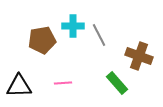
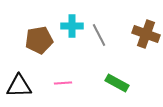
cyan cross: moved 1 px left
brown pentagon: moved 3 px left
brown cross: moved 7 px right, 22 px up
green rectangle: rotated 20 degrees counterclockwise
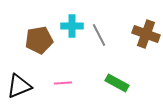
black triangle: rotated 20 degrees counterclockwise
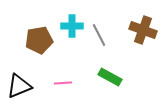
brown cross: moved 3 px left, 4 px up
green rectangle: moved 7 px left, 6 px up
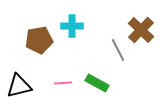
brown cross: moved 2 px left; rotated 24 degrees clockwise
gray line: moved 19 px right, 15 px down
green rectangle: moved 13 px left, 6 px down
black triangle: rotated 8 degrees clockwise
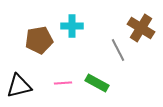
brown cross: moved 2 px up; rotated 12 degrees counterclockwise
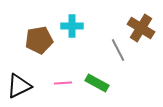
black triangle: rotated 12 degrees counterclockwise
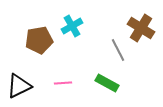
cyan cross: rotated 30 degrees counterclockwise
green rectangle: moved 10 px right
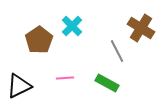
cyan cross: rotated 15 degrees counterclockwise
brown pentagon: rotated 24 degrees counterclockwise
gray line: moved 1 px left, 1 px down
pink line: moved 2 px right, 5 px up
